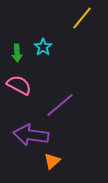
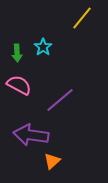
purple line: moved 5 px up
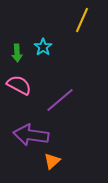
yellow line: moved 2 px down; rotated 15 degrees counterclockwise
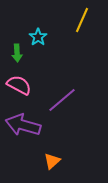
cyan star: moved 5 px left, 10 px up
purple line: moved 2 px right
purple arrow: moved 8 px left, 10 px up; rotated 8 degrees clockwise
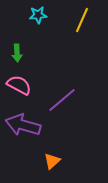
cyan star: moved 22 px up; rotated 30 degrees clockwise
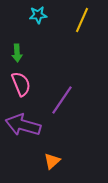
pink semicircle: moved 2 px right, 1 px up; rotated 40 degrees clockwise
purple line: rotated 16 degrees counterclockwise
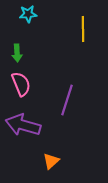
cyan star: moved 10 px left, 1 px up
yellow line: moved 1 px right, 9 px down; rotated 25 degrees counterclockwise
purple line: moved 5 px right; rotated 16 degrees counterclockwise
orange triangle: moved 1 px left
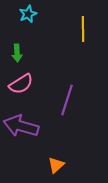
cyan star: rotated 18 degrees counterclockwise
pink semicircle: rotated 80 degrees clockwise
purple arrow: moved 2 px left, 1 px down
orange triangle: moved 5 px right, 4 px down
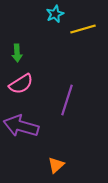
cyan star: moved 27 px right
yellow line: rotated 75 degrees clockwise
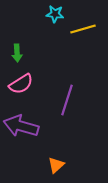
cyan star: rotated 30 degrees clockwise
